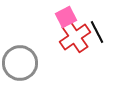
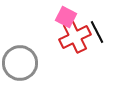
pink square: rotated 35 degrees counterclockwise
red cross: rotated 8 degrees clockwise
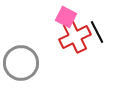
gray circle: moved 1 px right
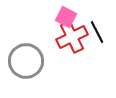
red cross: moved 3 px left
gray circle: moved 5 px right, 2 px up
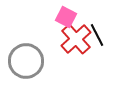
black line: moved 3 px down
red cross: moved 4 px right, 2 px down; rotated 16 degrees counterclockwise
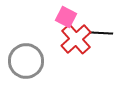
black line: moved 4 px right, 2 px up; rotated 60 degrees counterclockwise
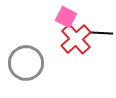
gray circle: moved 2 px down
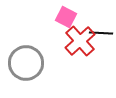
red cross: moved 4 px right, 2 px down
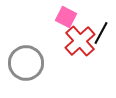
black line: rotated 65 degrees counterclockwise
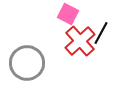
pink square: moved 2 px right, 3 px up
gray circle: moved 1 px right
